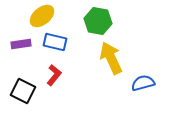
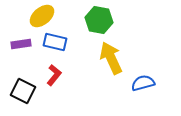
green hexagon: moved 1 px right, 1 px up
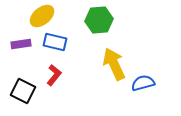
green hexagon: rotated 16 degrees counterclockwise
yellow arrow: moved 3 px right, 6 px down
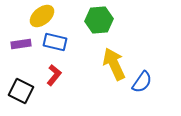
blue semicircle: moved 1 px left, 1 px up; rotated 140 degrees clockwise
black square: moved 2 px left
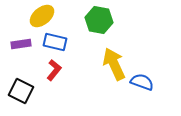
green hexagon: rotated 16 degrees clockwise
red L-shape: moved 5 px up
blue semicircle: rotated 105 degrees counterclockwise
